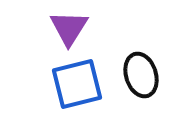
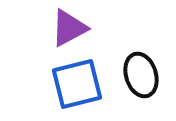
purple triangle: rotated 30 degrees clockwise
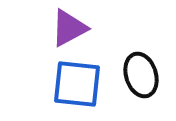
blue square: rotated 20 degrees clockwise
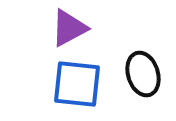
black ellipse: moved 2 px right, 1 px up
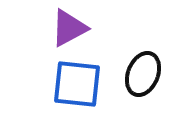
black ellipse: rotated 39 degrees clockwise
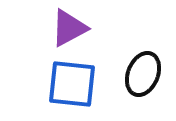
blue square: moved 5 px left
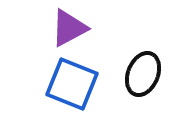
blue square: rotated 16 degrees clockwise
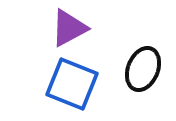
black ellipse: moved 5 px up
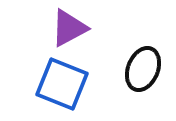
blue square: moved 10 px left
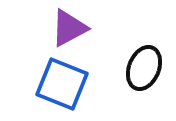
black ellipse: moved 1 px right, 1 px up
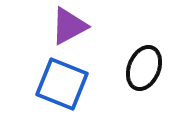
purple triangle: moved 2 px up
